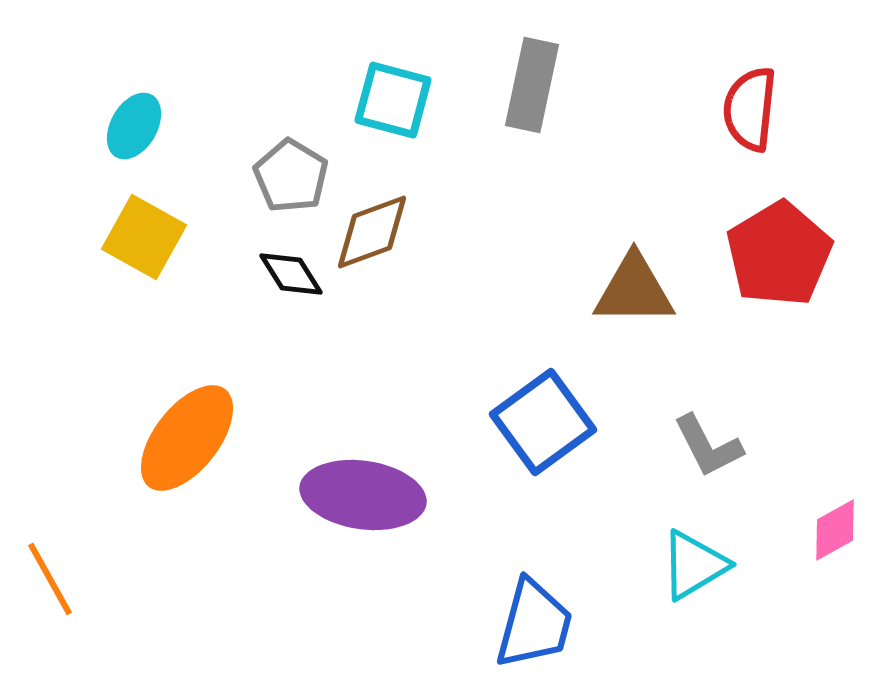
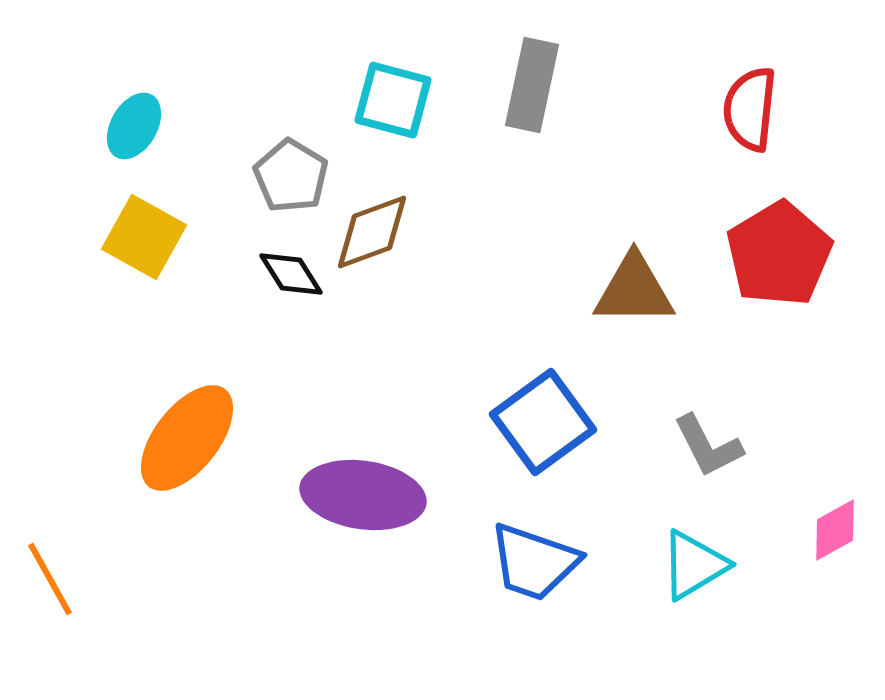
blue trapezoid: moved 62 px up; rotated 94 degrees clockwise
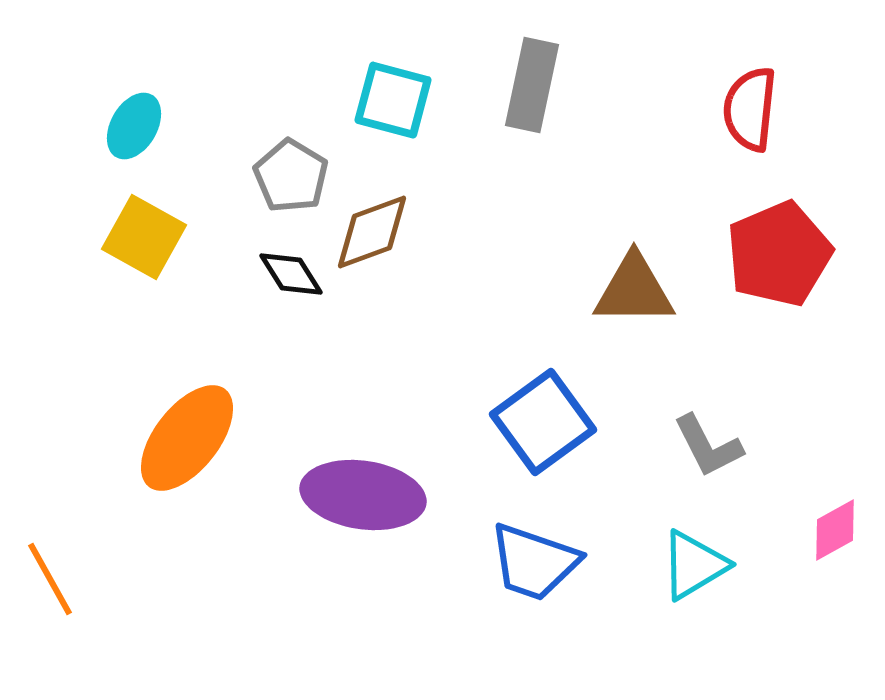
red pentagon: rotated 8 degrees clockwise
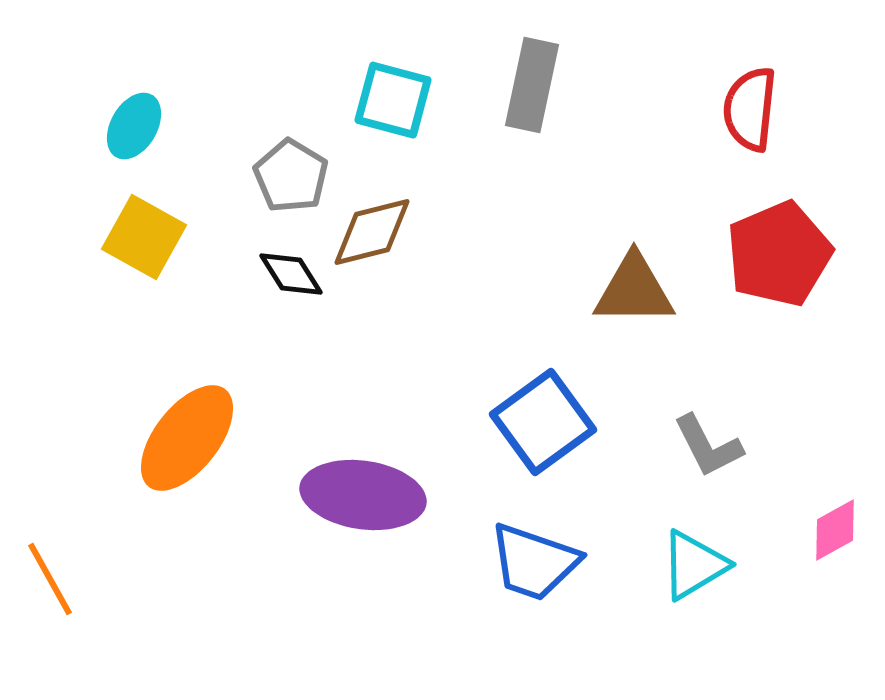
brown diamond: rotated 6 degrees clockwise
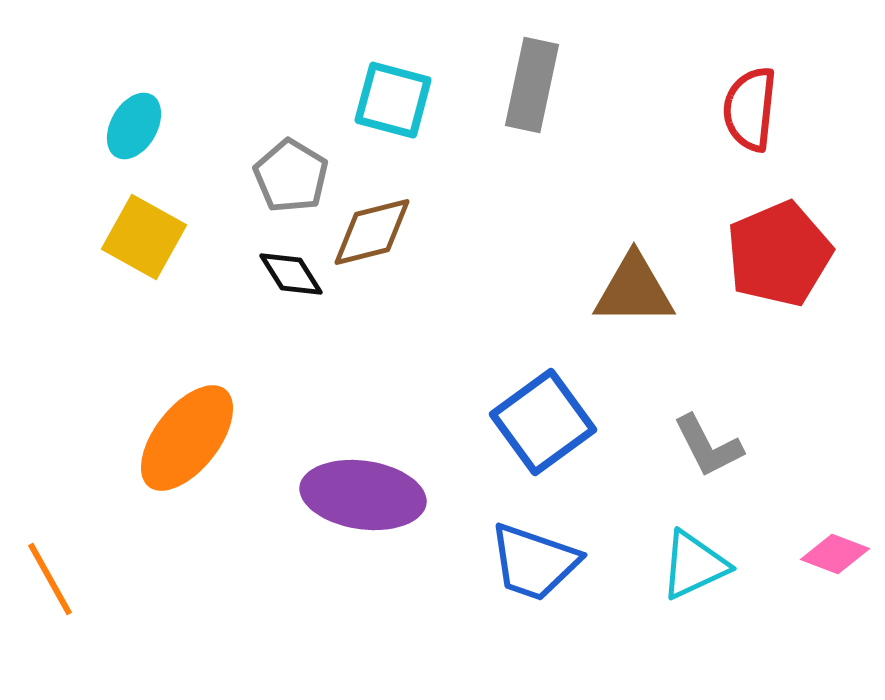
pink diamond: moved 24 px down; rotated 50 degrees clockwise
cyan triangle: rotated 6 degrees clockwise
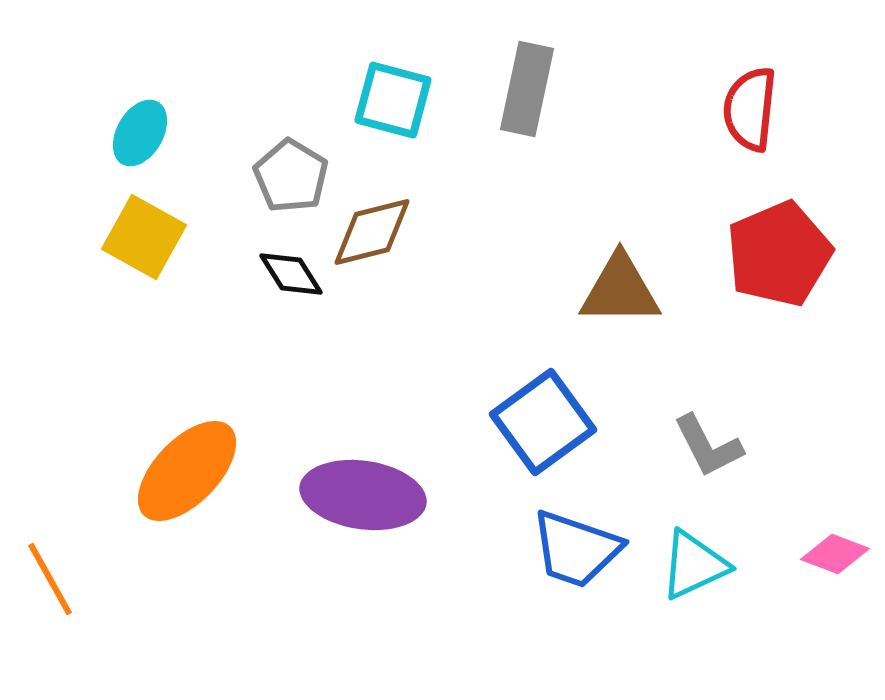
gray rectangle: moved 5 px left, 4 px down
cyan ellipse: moved 6 px right, 7 px down
brown triangle: moved 14 px left
orange ellipse: moved 33 px down; rotated 6 degrees clockwise
blue trapezoid: moved 42 px right, 13 px up
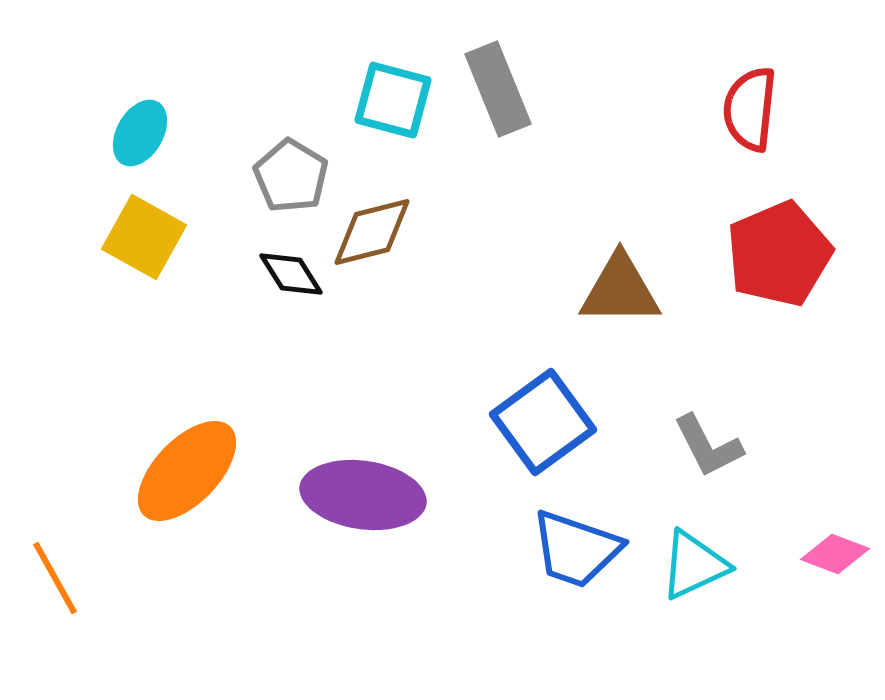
gray rectangle: moved 29 px left; rotated 34 degrees counterclockwise
orange line: moved 5 px right, 1 px up
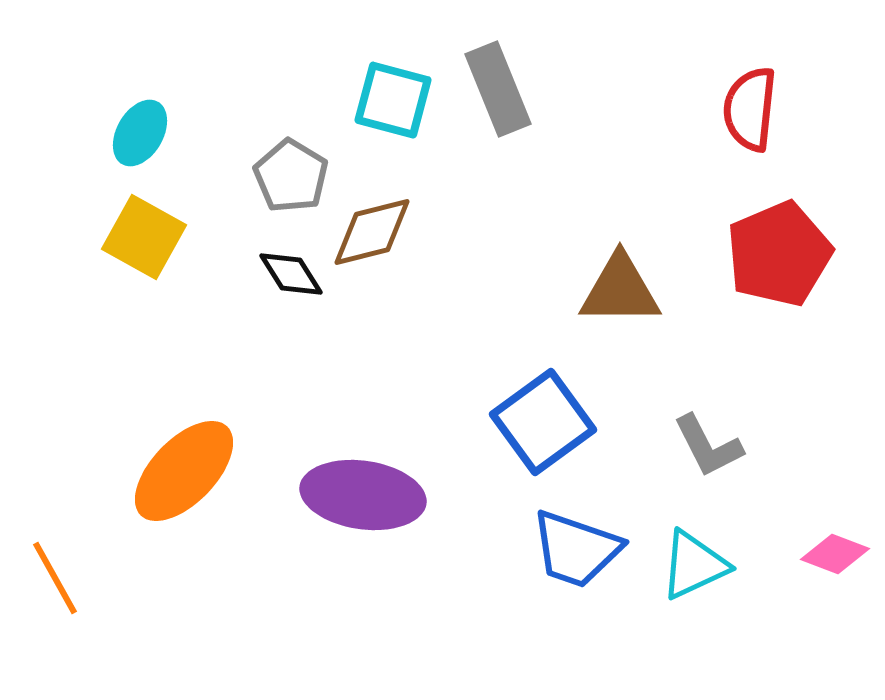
orange ellipse: moved 3 px left
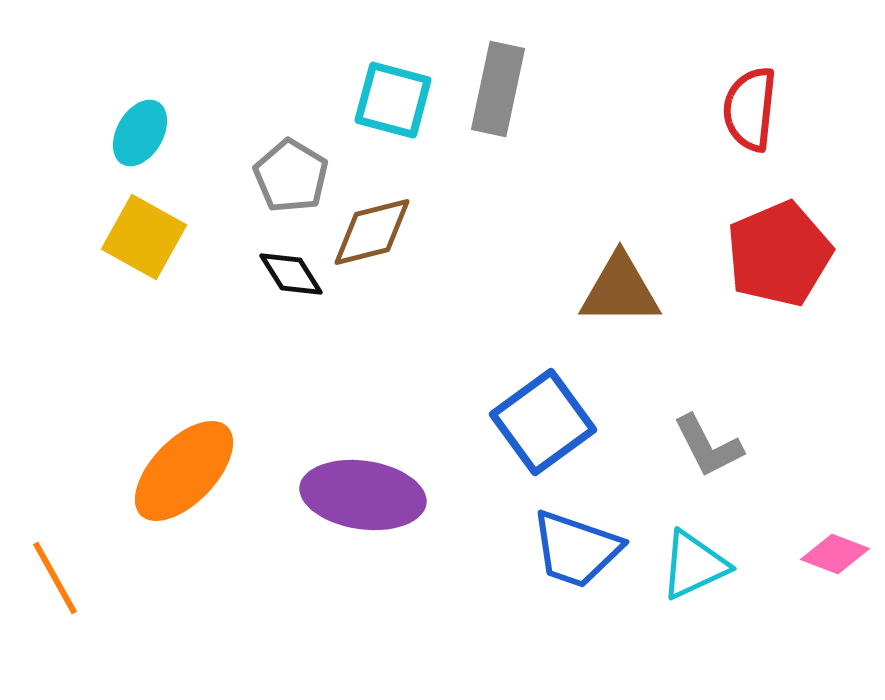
gray rectangle: rotated 34 degrees clockwise
